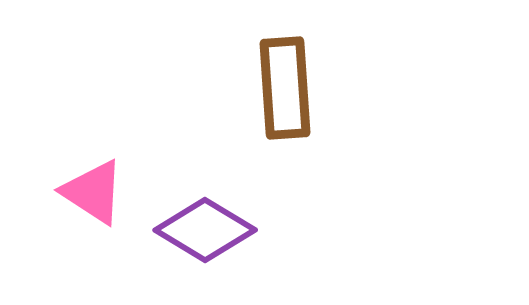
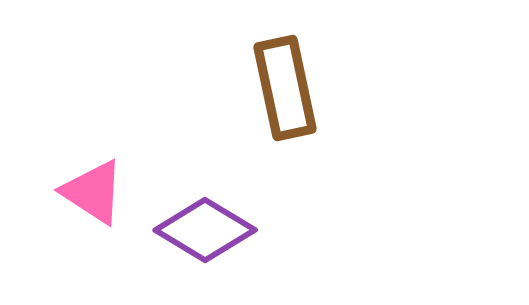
brown rectangle: rotated 8 degrees counterclockwise
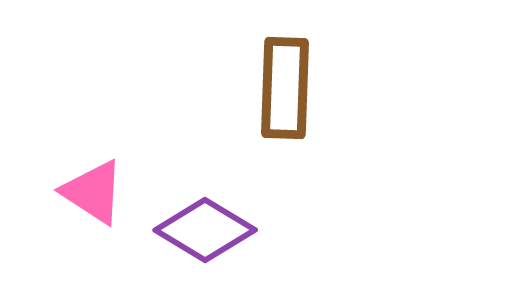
brown rectangle: rotated 14 degrees clockwise
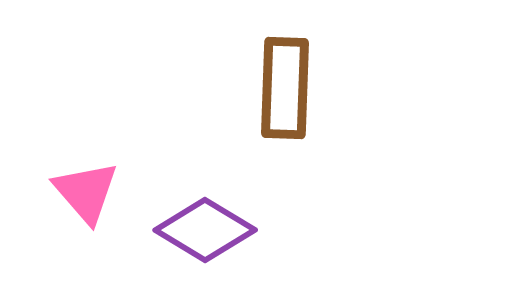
pink triangle: moved 7 px left; rotated 16 degrees clockwise
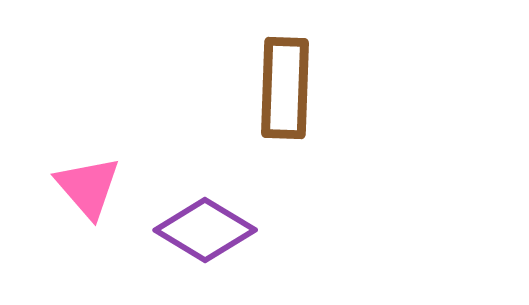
pink triangle: moved 2 px right, 5 px up
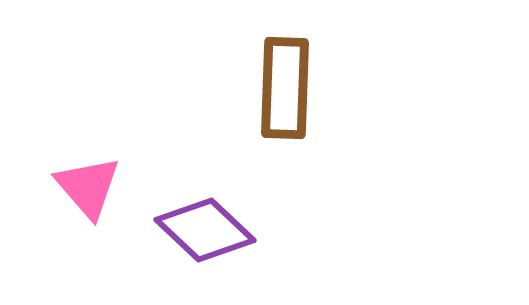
purple diamond: rotated 12 degrees clockwise
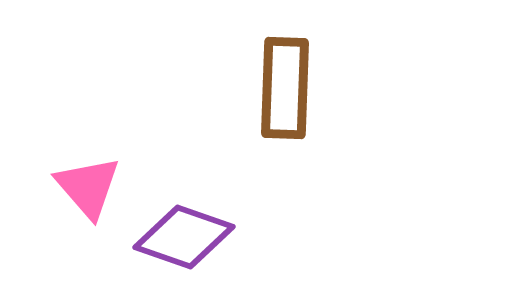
purple diamond: moved 21 px left, 7 px down; rotated 24 degrees counterclockwise
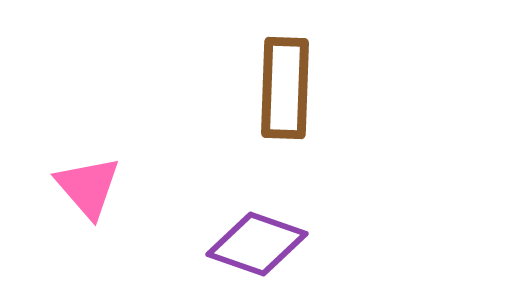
purple diamond: moved 73 px right, 7 px down
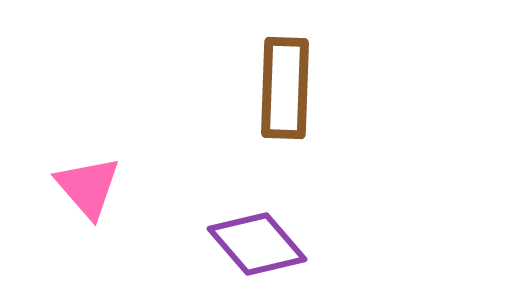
purple diamond: rotated 30 degrees clockwise
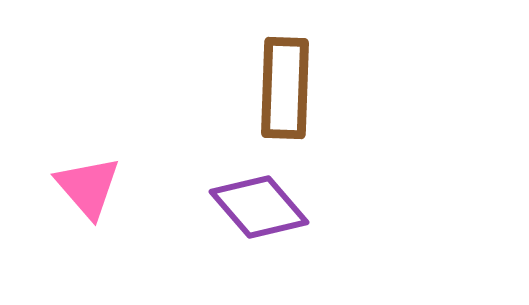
purple diamond: moved 2 px right, 37 px up
